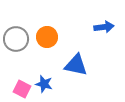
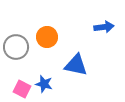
gray circle: moved 8 px down
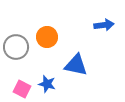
blue arrow: moved 2 px up
blue star: moved 3 px right
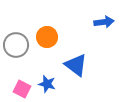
blue arrow: moved 3 px up
gray circle: moved 2 px up
blue triangle: rotated 25 degrees clockwise
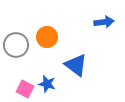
pink square: moved 3 px right
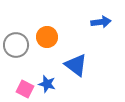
blue arrow: moved 3 px left
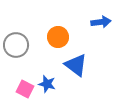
orange circle: moved 11 px right
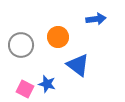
blue arrow: moved 5 px left, 3 px up
gray circle: moved 5 px right
blue triangle: moved 2 px right
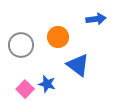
pink square: rotated 18 degrees clockwise
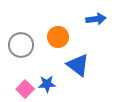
blue star: rotated 18 degrees counterclockwise
